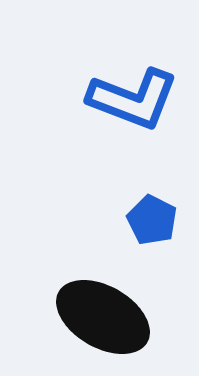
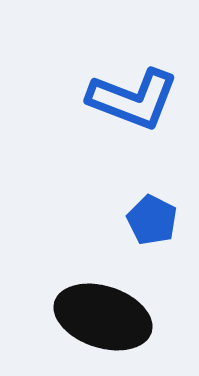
black ellipse: rotated 12 degrees counterclockwise
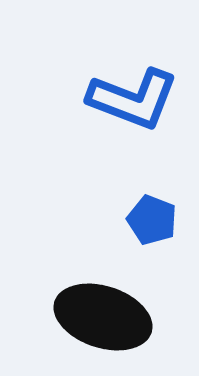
blue pentagon: rotated 6 degrees counterclockwise
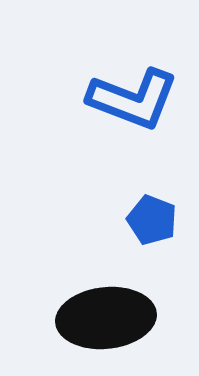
black ellipse: moved 3 px right, 1 px down; rotated 24 degrees counterclockwise
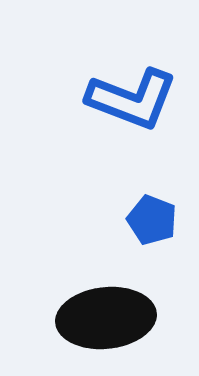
blue L-shape: moved 1 px left
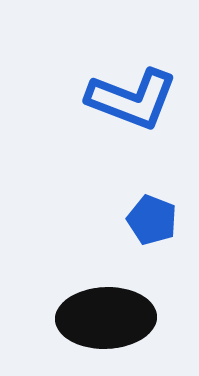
black ellipse: rotated 4 degrees clockwise
